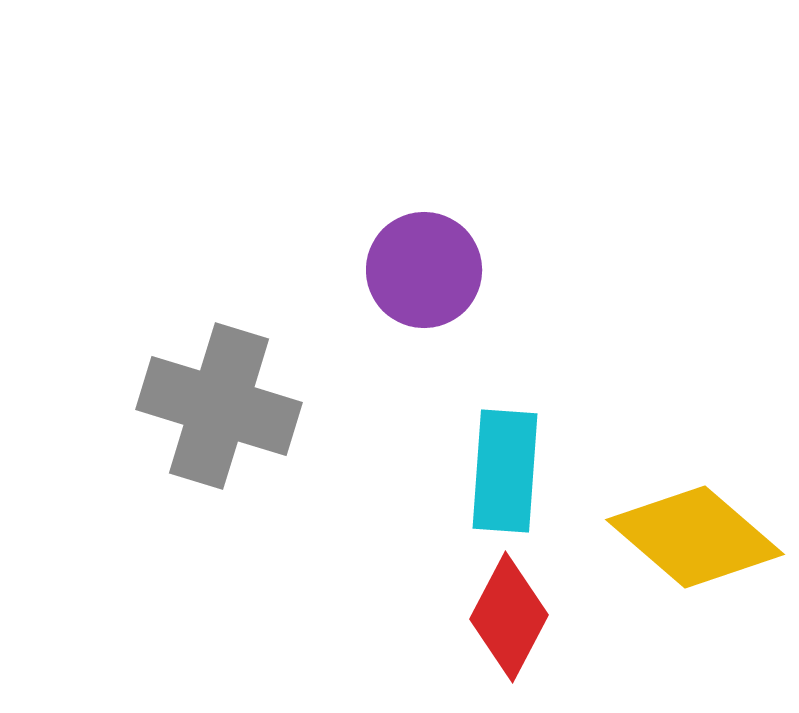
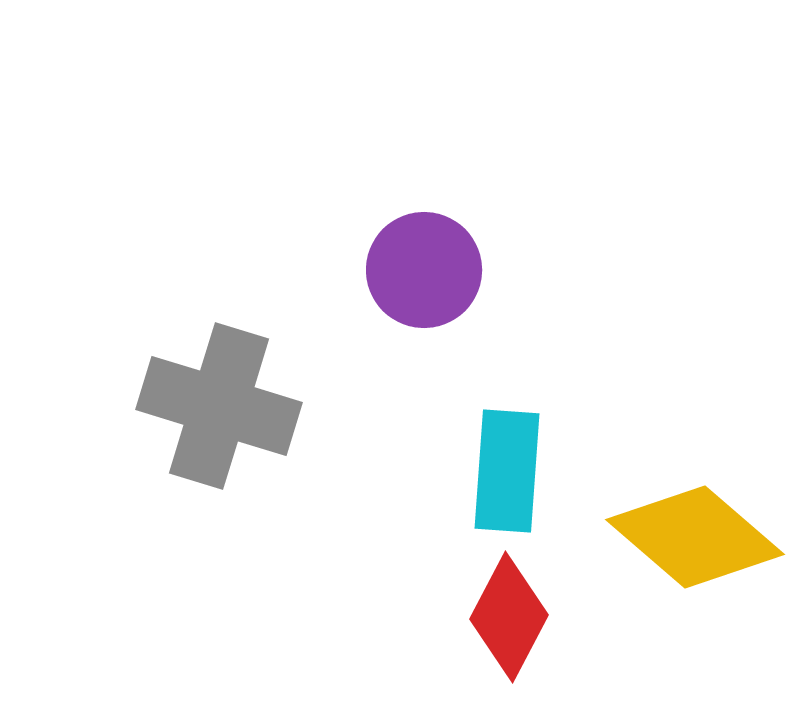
cyan rectangle: moved 2 px right
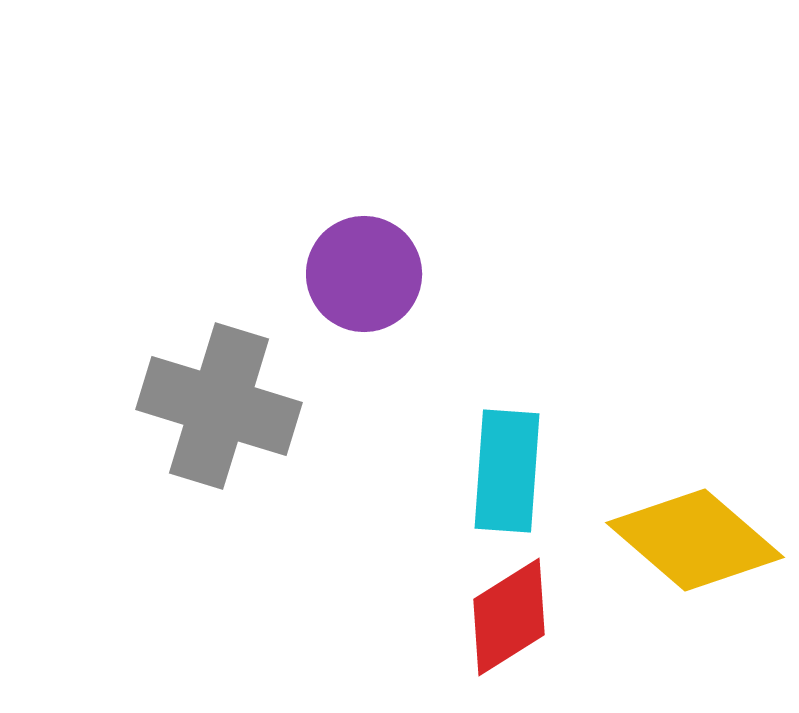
purple circle: moved 60 px left, 4 px down
yellow diamond: moved 3 px down
red diamond: rotated 30 degrees clockwise
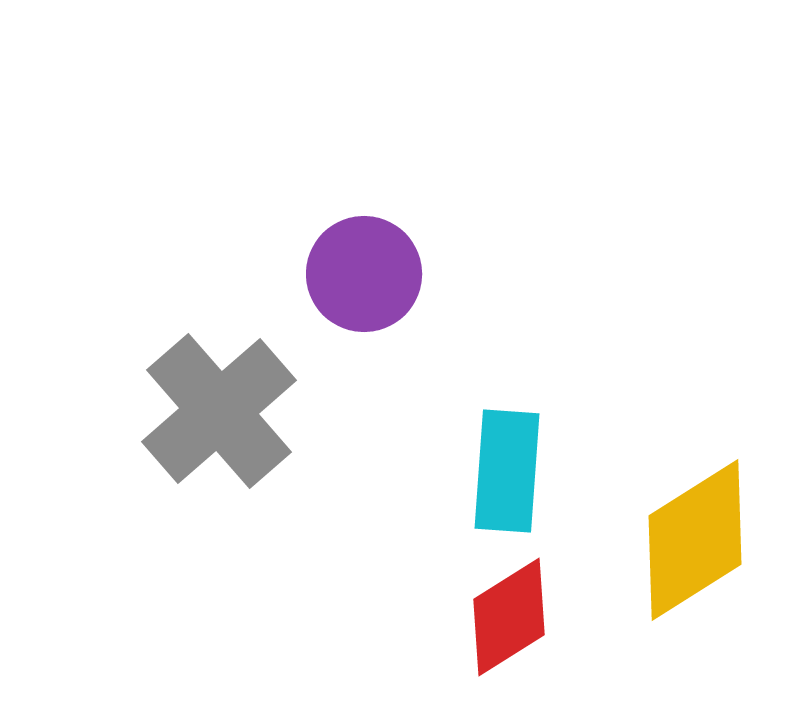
gray cross: moved 5 px down; rotated 32 degrees clockwise
yellow diamond: rotated 73 degrees counterclockwise
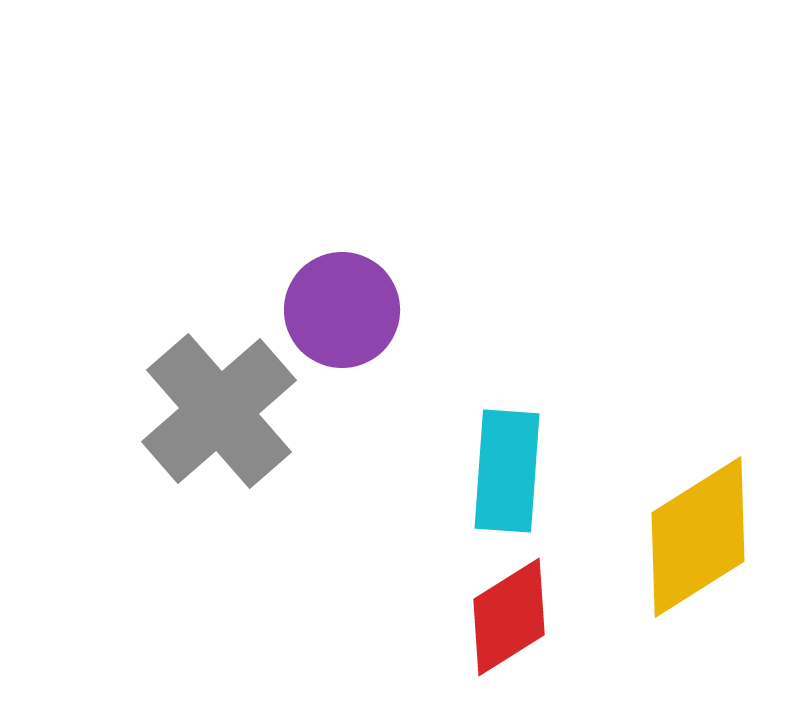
purple circle: moved 22 px left, 36 px down
yellow diamond: moved 3 px right, 3 px up
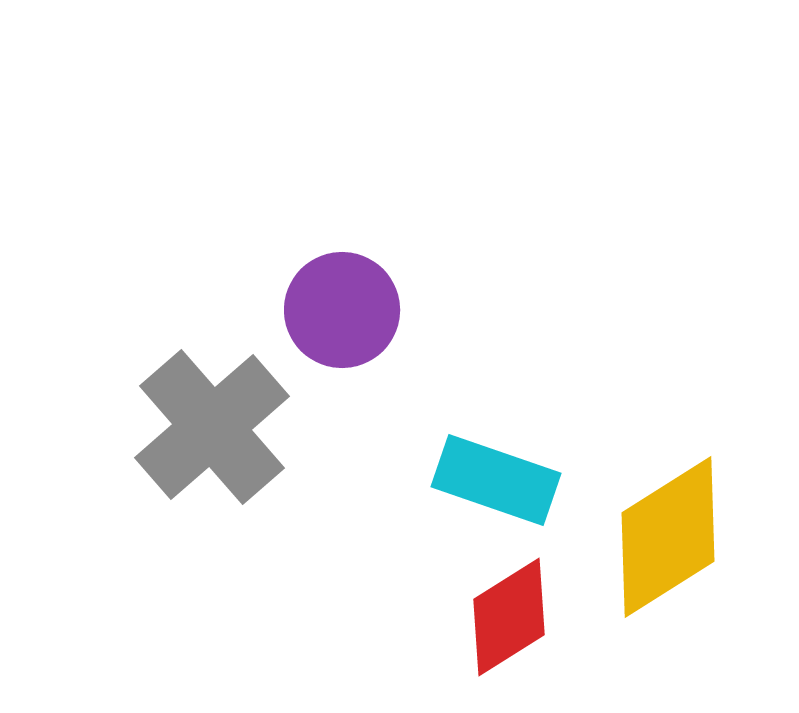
gray cross: moved 7 px left, 16 px down
cyan rectangle: moved 11 px left, 9 px down; rotated 75 degrees counterclockwise
yellow diamond: moved 30 px left
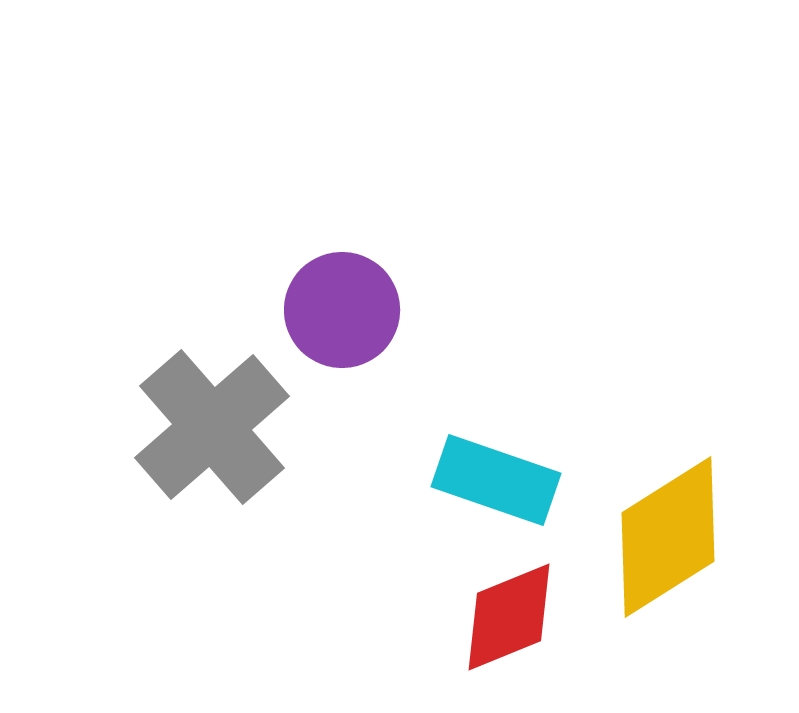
red diamond: rotated 10 degrees clockwise
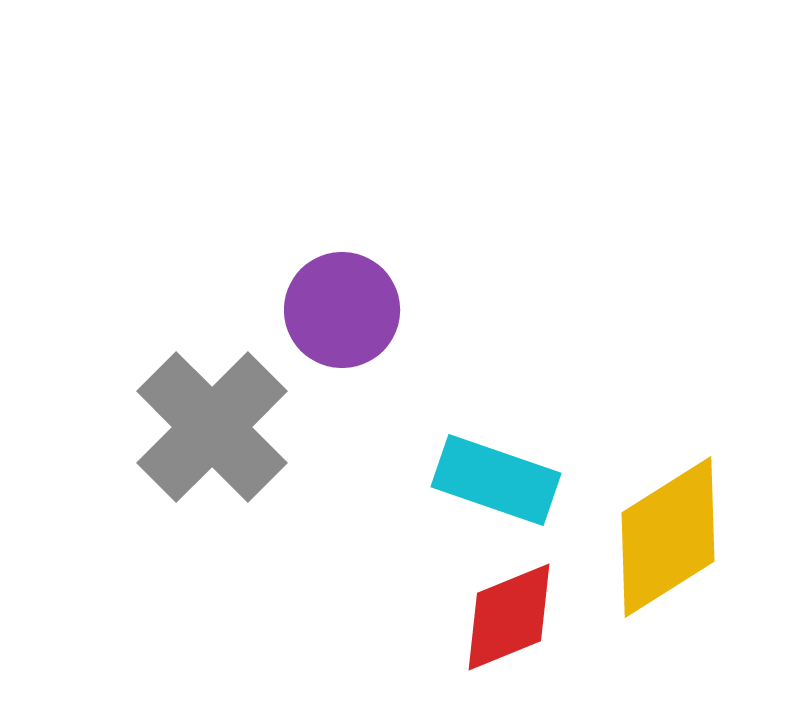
gray cross: rotated 4 degrees counterclockwise
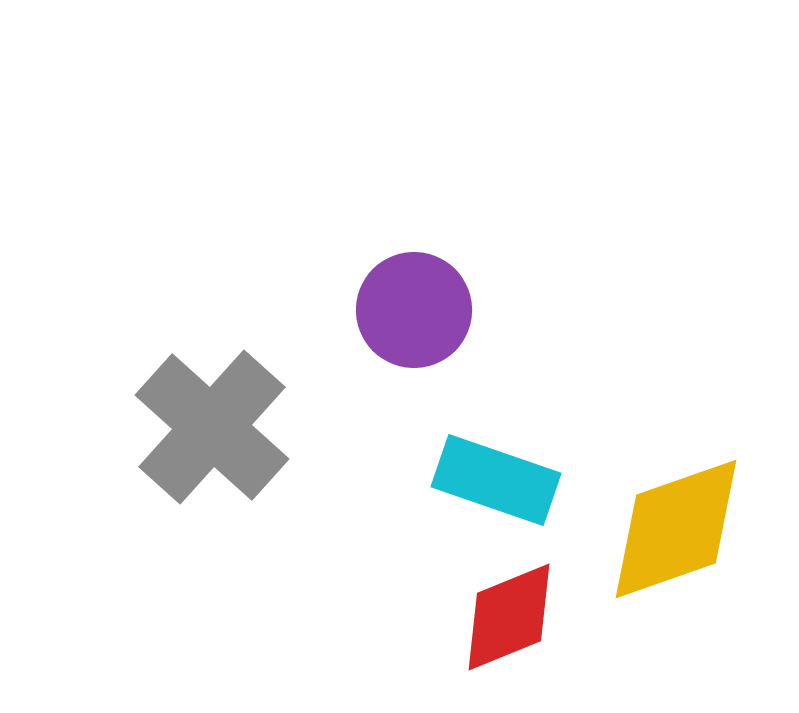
purple circle: moved 72 px right
gray cross: rotated 3 degrees counterclockwise
yellow diamond: moved 8 px right, 8 px up; rotated 13 degrees clockwise
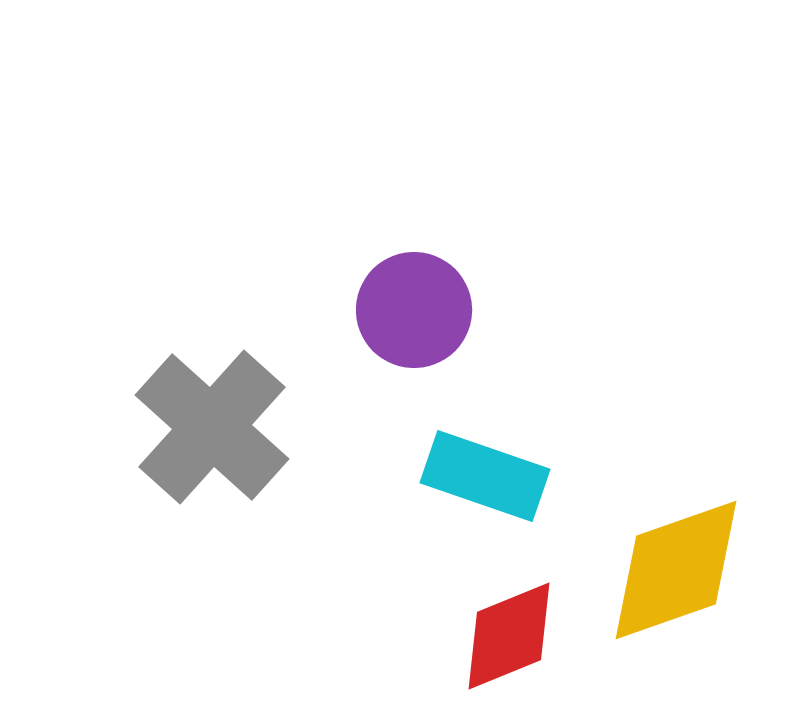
cyan rectangle: moved 11 px left, 4 px up
yellow diamond: moved 41 px down
red diamond: moved 19 px down
